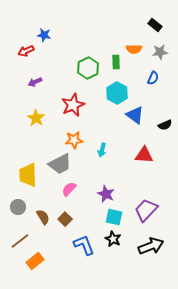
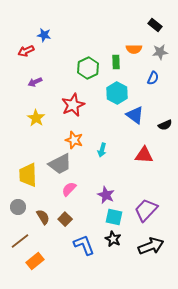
orange star: rotated 24 degrees clockwise
purple star: moved 1 px down
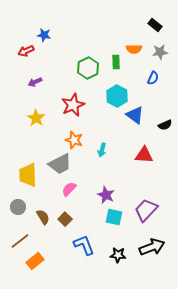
cyan hexagon: moved 3 px down
black star: moved 5 px right, 16 px down; rotated 21 degrees counterclockwise
black arrow: moved 1 px right, 1 px down
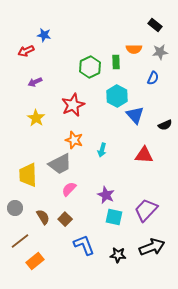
green hexagon: moved 2 px right, 1 px up
blue triangle: rotated 12 degrees clockwise
gray circle: moved 3 px left, 1 px down
